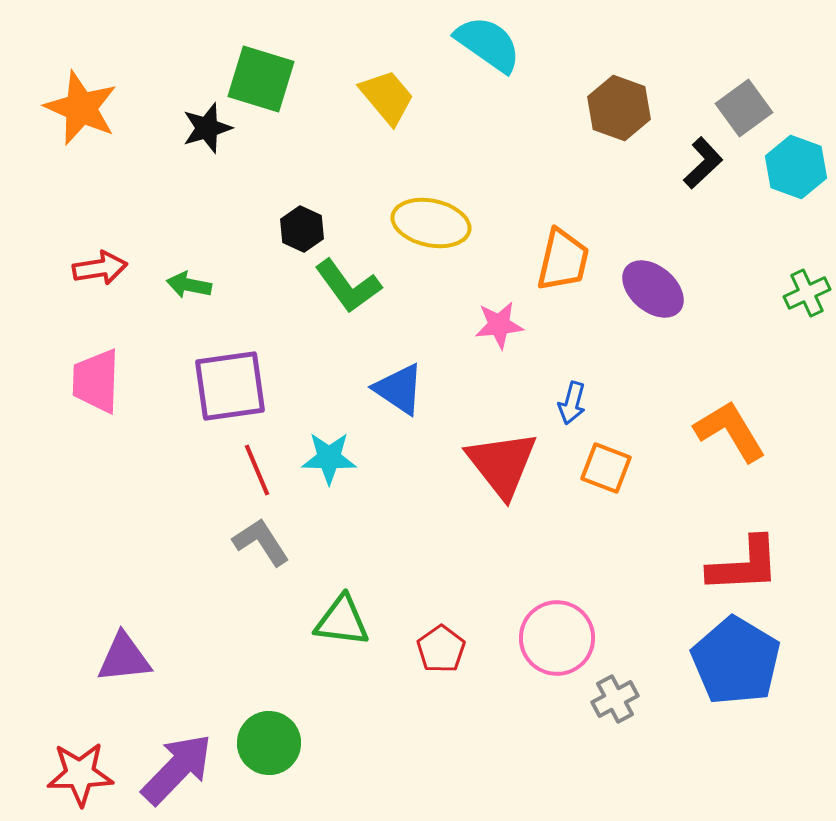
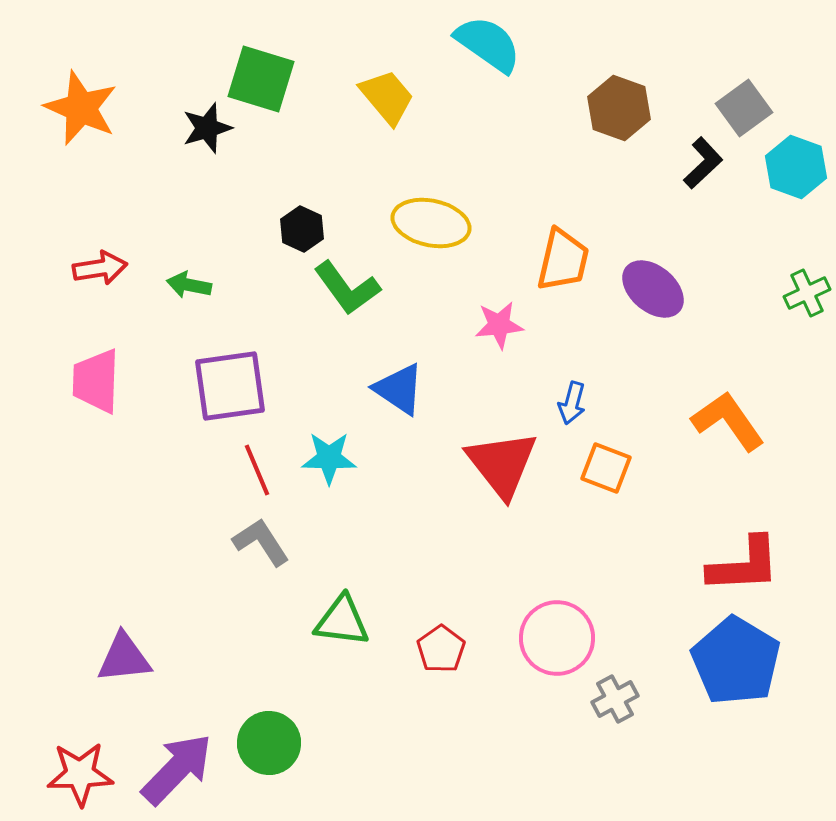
green L-shape: moved 1 px left, 2 px down
orange L-shape: moved 2 px left, 10 px up; rotated 4 degrees counterclockwise
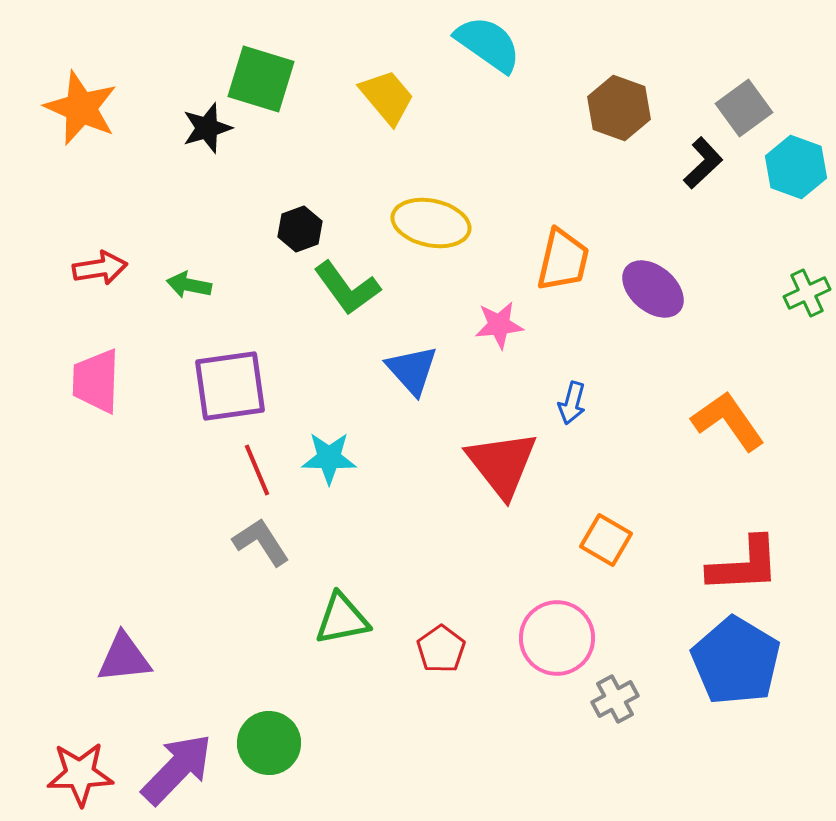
black hexagon: moved 2 px left; rotated 15 degrees clockwise
blue triangle: moved 13 px right, 19 px up; rotated 14 degrees clockwise
orange square: moved 72 px down; rotated 9 degrees clockwise
green triangle: moved 2 px up; rotated 18 degrees counterclockwise
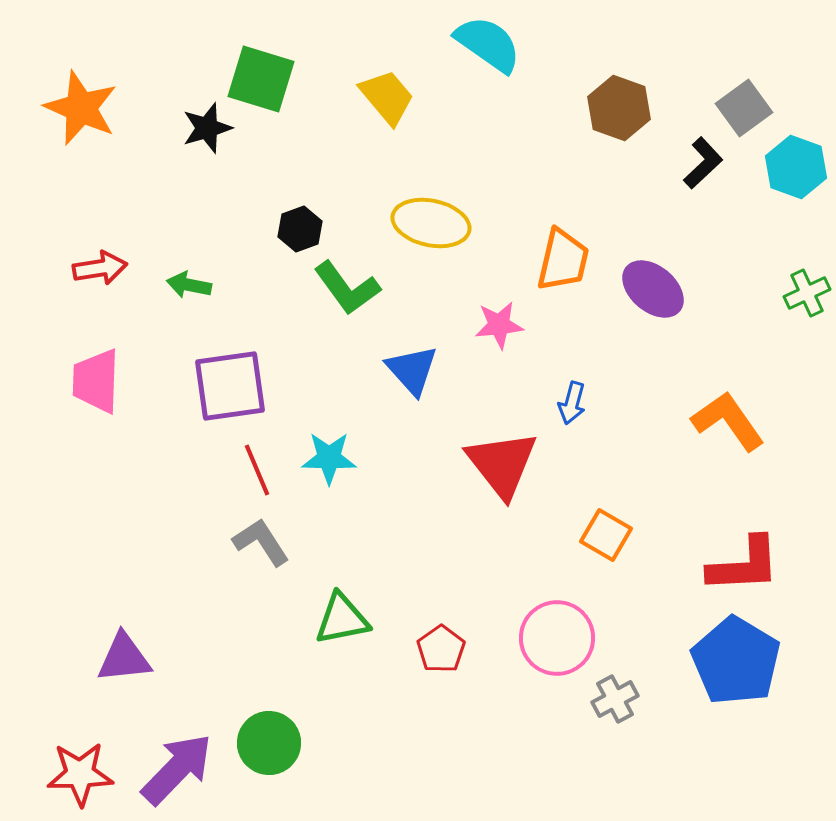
orange square: moved 5 px up
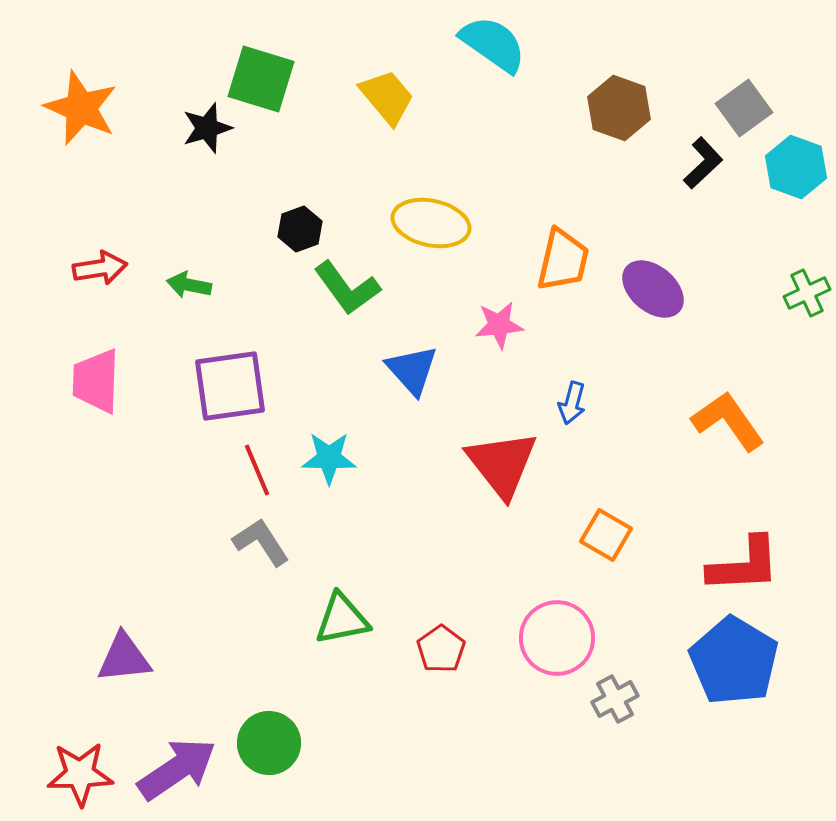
cyan semicircle: moved 5 px right
blue pentagon: moved 2 px left
purple arrow: rotated 12 degrees clockwise
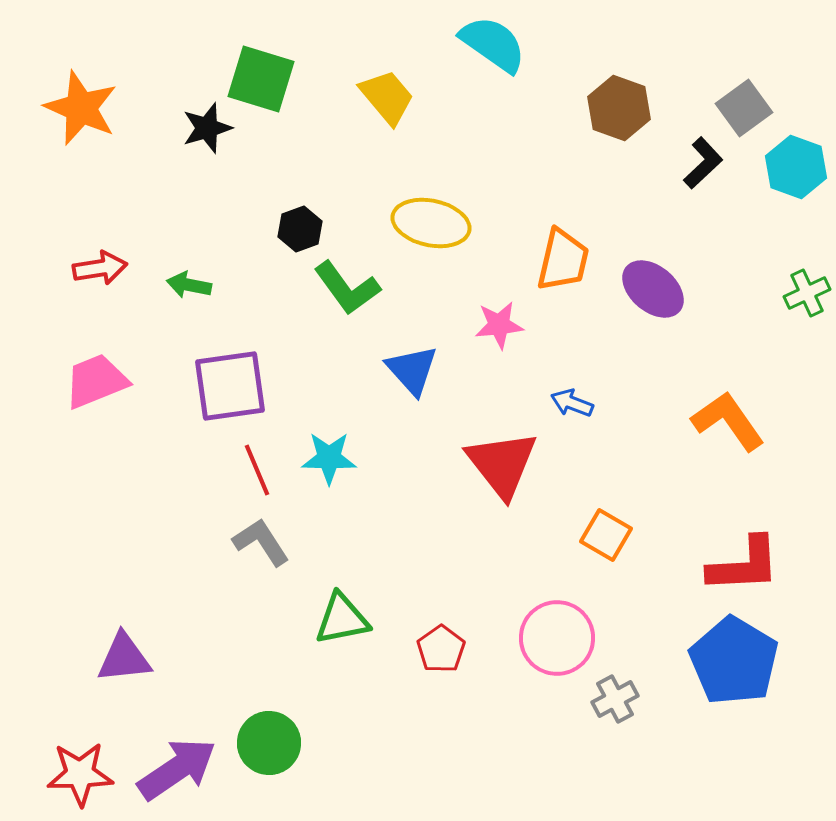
pink trapezoid: rotated 66 degrees clockwise
blue arrow: rotated 96 degrees clockwise
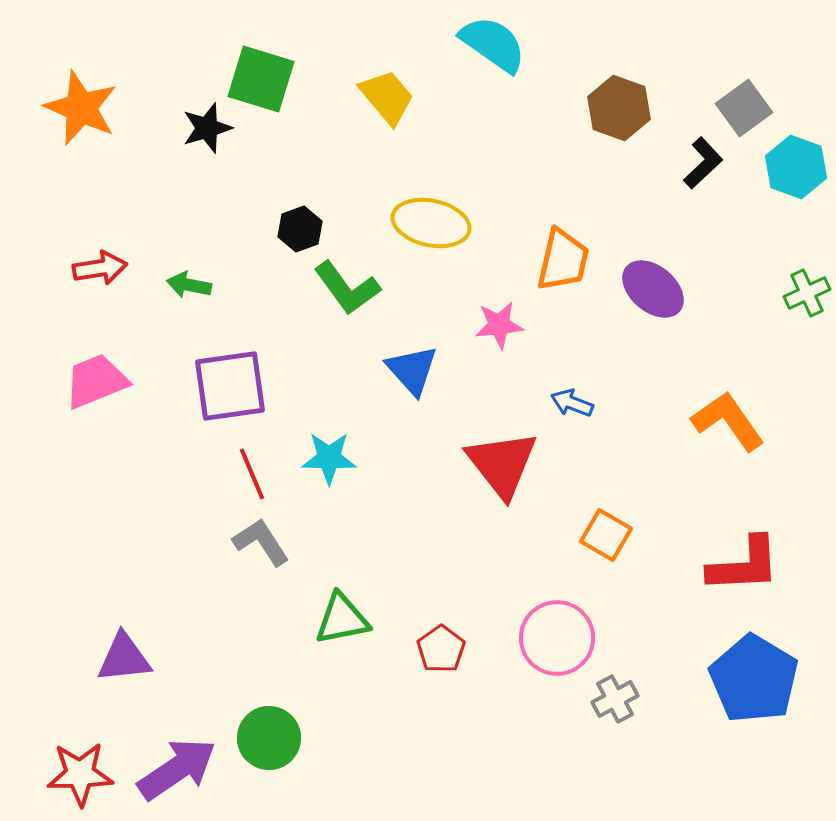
red line: moved 5 px left, 4 px down
blue pentagon: moved 20 px right, 18 px down
green circle: moved 5 px up
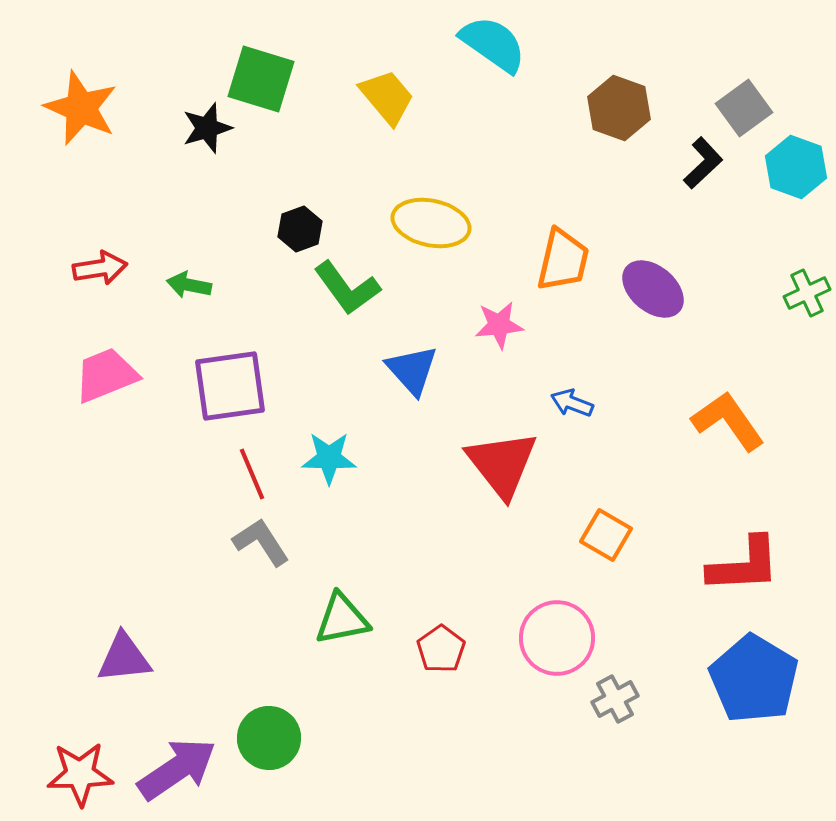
pink trapezoid: moved 10 px right, 6 px up
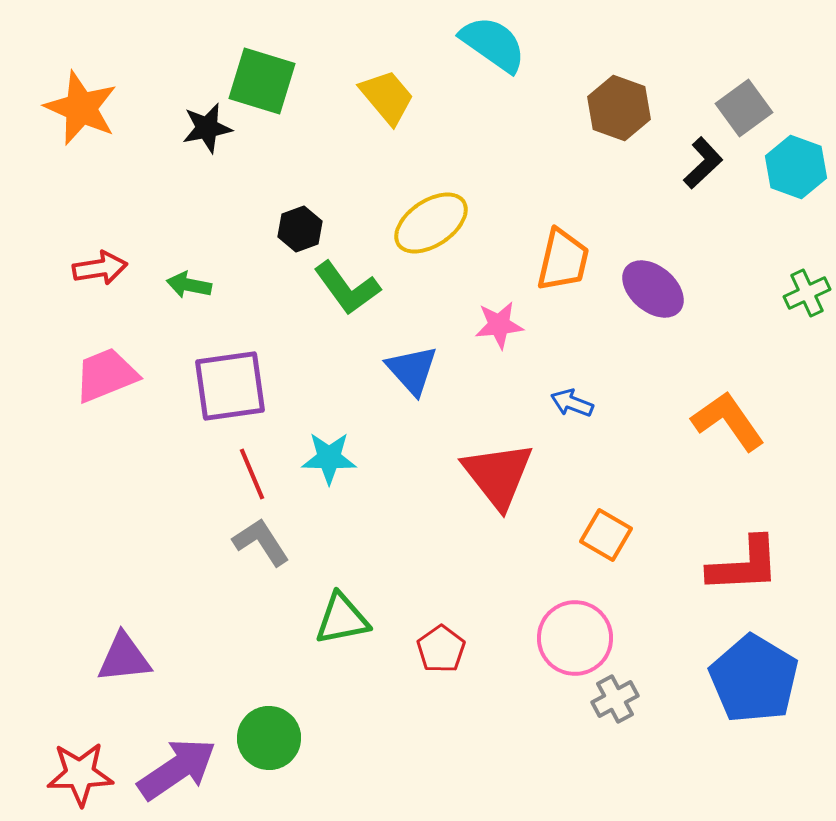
green square: moved 1 px right, 2 px down
black star: rotated 6 degrees clockwise
yellow ellipse: rotated 46 degrees counterclockwise
red triangle: moved 4 px left, 11 px down
pink circle: moved 18 px right
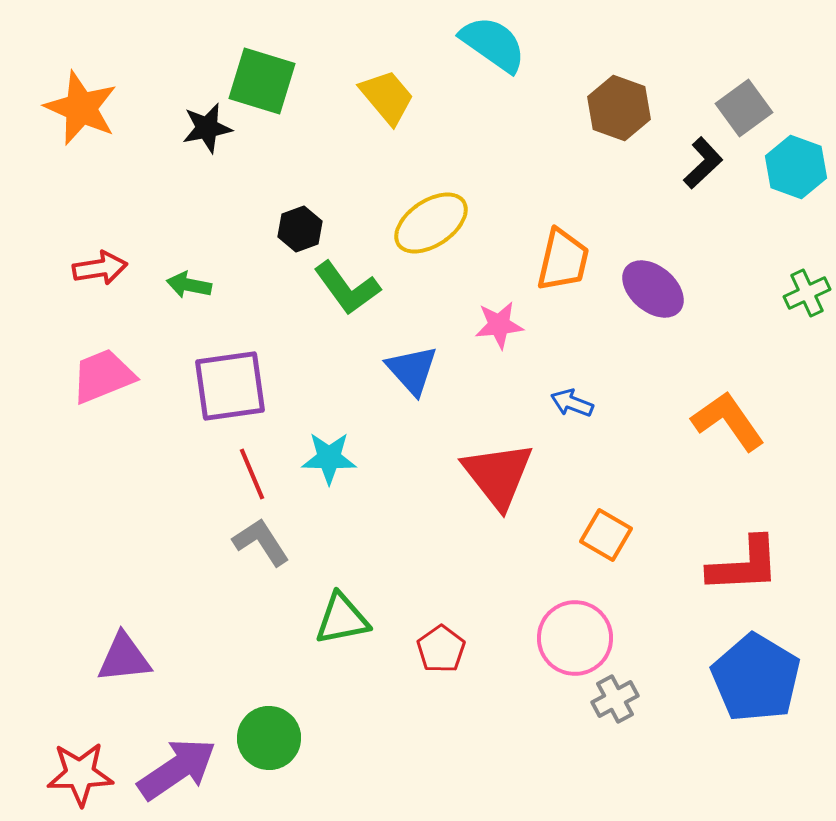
pink trapezoid: moved 3 px left, 1 px down
blue pentagon: moved 2 px right, 1 px up
